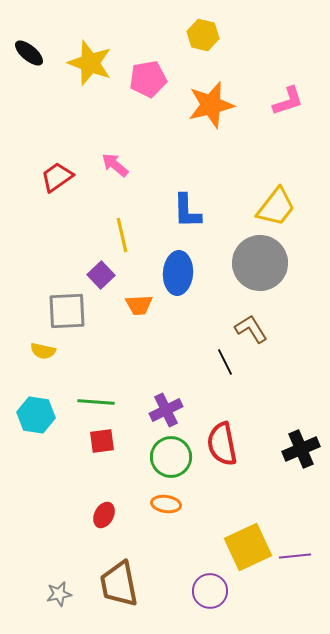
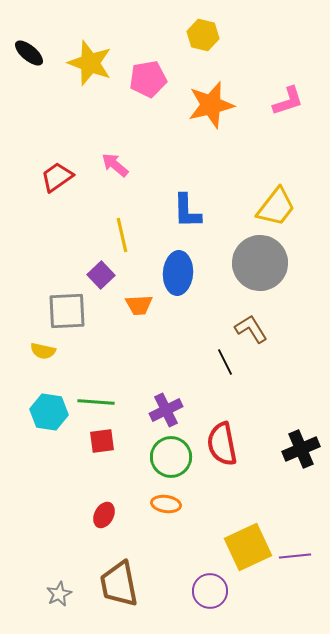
cyan hexagon: moved 13 px right, 3 px up
gray star: rotated 15 degrees counterclockwise
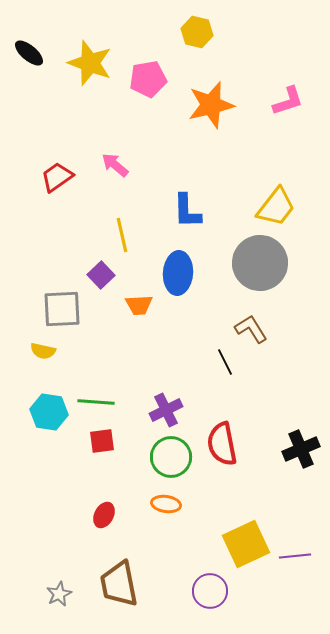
yellow hexagon: moved 6 px left, 3 px up
gray square: moved 5 px left, 2 px up
yellow square: moved 2 px left, 3 px up
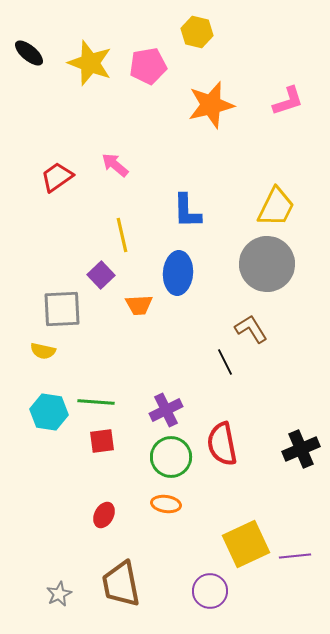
pink pentagon: moved 13 px up
yellow trapezoid: rotated 12 degrees counterclockwise
gray circle: moved 7 px right, 1 px down
brown trapezoid: moved 2 px right
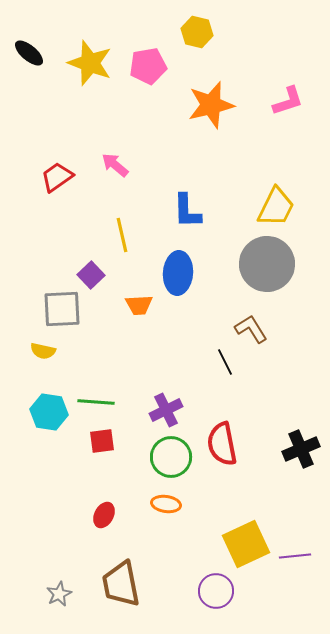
purple square: moved 10 px left
purple circle: moved 6 px right
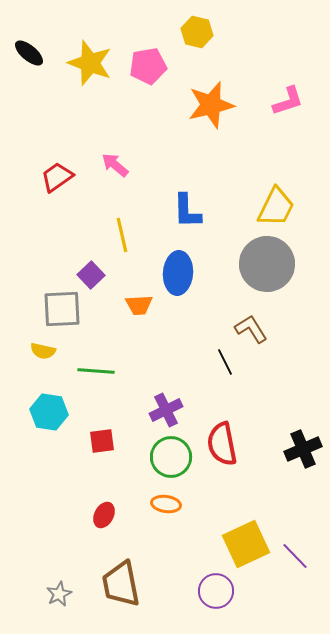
green line: moved 31 px up
black cross: moved 2 px right
purple line: rotated 52 degrees clockwise
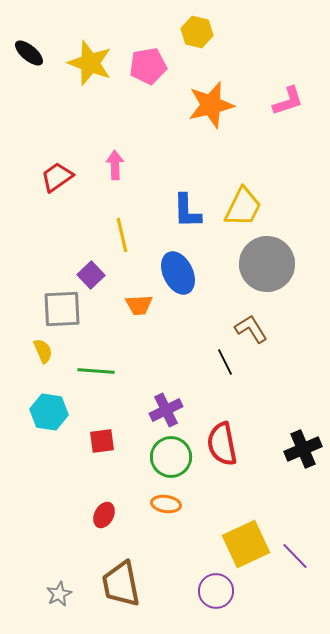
pink arrow: rotated 48 degrees clockwise
yellow trapezoid: moved 33 px left
blue ellipse: rotated 30 degrees counterclockwise
yellow semicircle: rotated 125 degrees counterclockwise
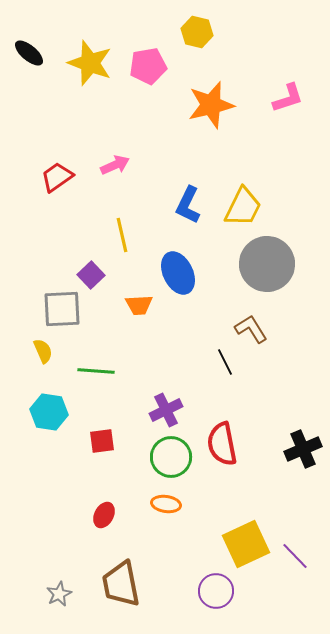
pink L-shape: moved 3 px up
pink arrow: rotated 68 degrees clockwise
blue L-shape: moved 1 px right, 6 px up; rotated 27 degrees clockwise
